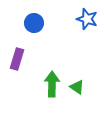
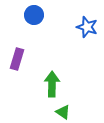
blue star: moved 8 px down
blue circle: moved 8 px up
green triangle: moved 14 px left, 25 px down
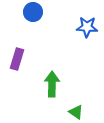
blue circle: moved 1 px left, 3 px up
blue star: rotated 15 degrees counterclockwise
green triangle: moved 13 px right
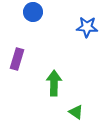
green arrow: moved 2 px right, 1 px up
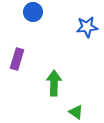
blue star: rotated 10 degrees counterclockwise
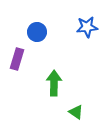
blue circle: moved 4 px right, 20 px down
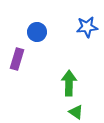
green arrow: moved 15 px right
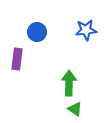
blue star: moved 1 px left, 3 px down
purple rectangle: rotated 10 degrees counterclockwise
green triangle: moved 1 px left, 3 px up
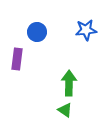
green triangle: moved 10 px left, 1 px down
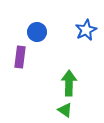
blue star: rotated 20 degrees counterclockwise
purple rectangle: moved 3 px right, 2 px up
